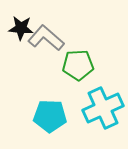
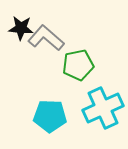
green pentagon: rotated 8 degrees counterclockwise
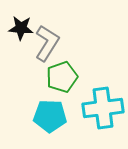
gray L-shape: moved 1 px right, 5 px down; rotated 81 degrees clockwise
green pentagon: moved 16 px left, 12 px down; rotated 8 degrees counterclockwise
cyan cross: rotated 18 degrees clockwise
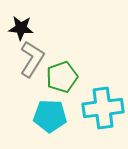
gray L-shape: moved 15 px left, 16 px down
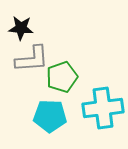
gray L-shape: rotated 54 degrees clockwise
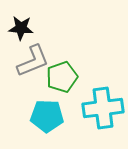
gray L-shape: moved 1 px right, 2 px down; rotated 18 degrees counterclockwise
cyan pentagon: moved 3 px left
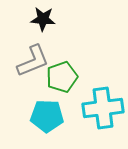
black star: moved 22 px right, 9 px up
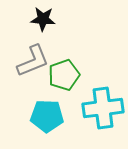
green pentagon: moved 2 px right, 2 px up
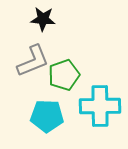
cyan cross: moved 3 px left, 2 px up; rotated 6 degrees clockwise
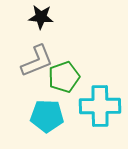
black star: moved 2 px left, 2 px up
gray L-shape: moved 4 px right
green pentagon: moved 2 px down
